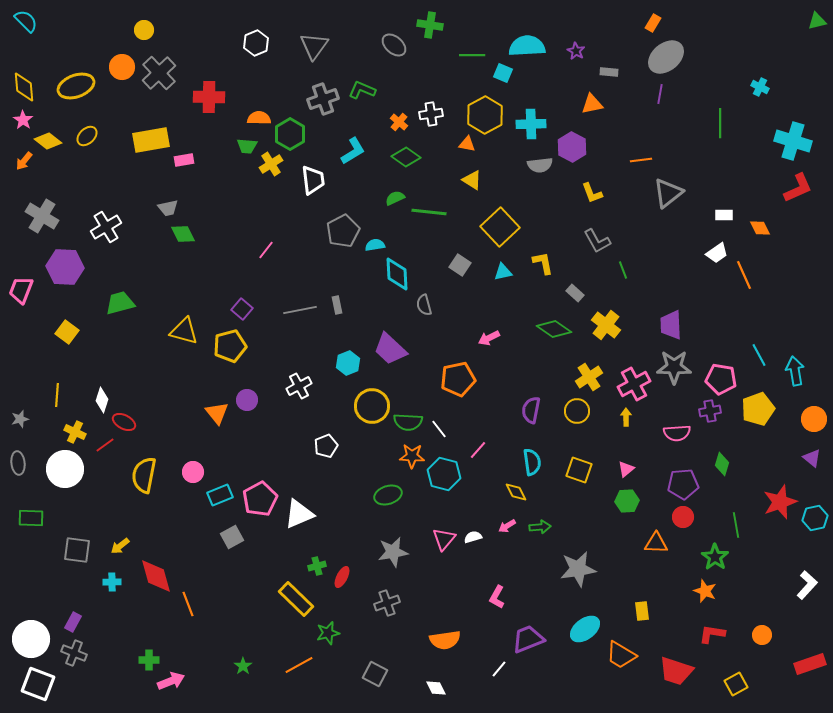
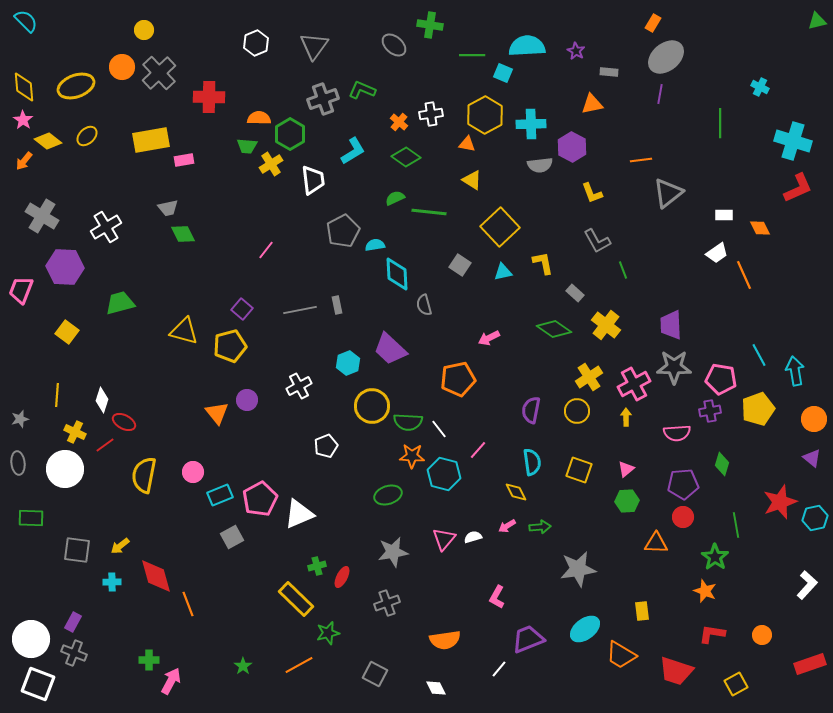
pink arrow at (171, 681): rotated 40 degrees counterclockwise
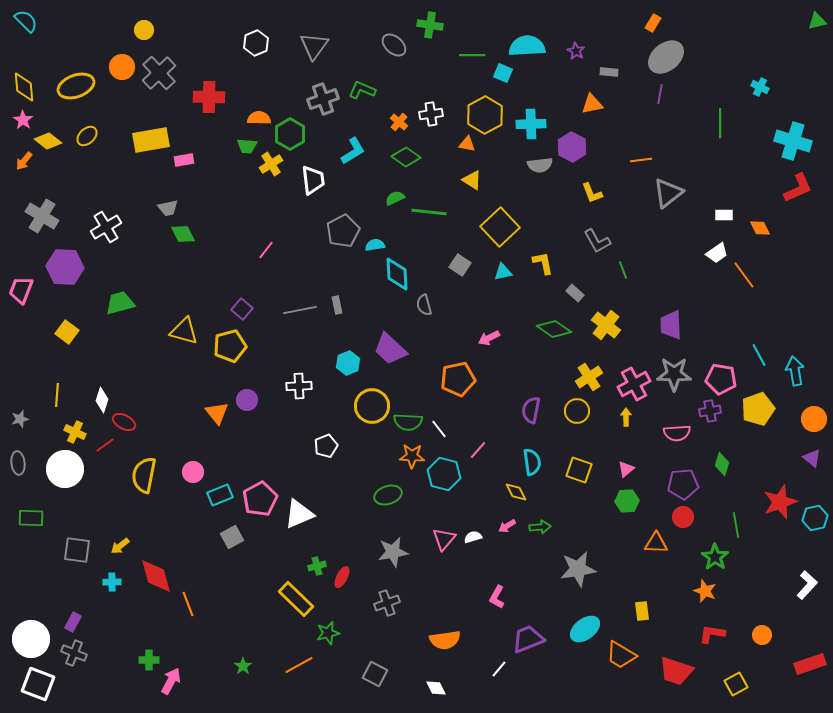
orange line at (744, 275): rotated 12 degrees counterclockwise
gray star at (674, 367): moved 7 px down
white cross at (299, 386): rotated 25 degrees clockwise
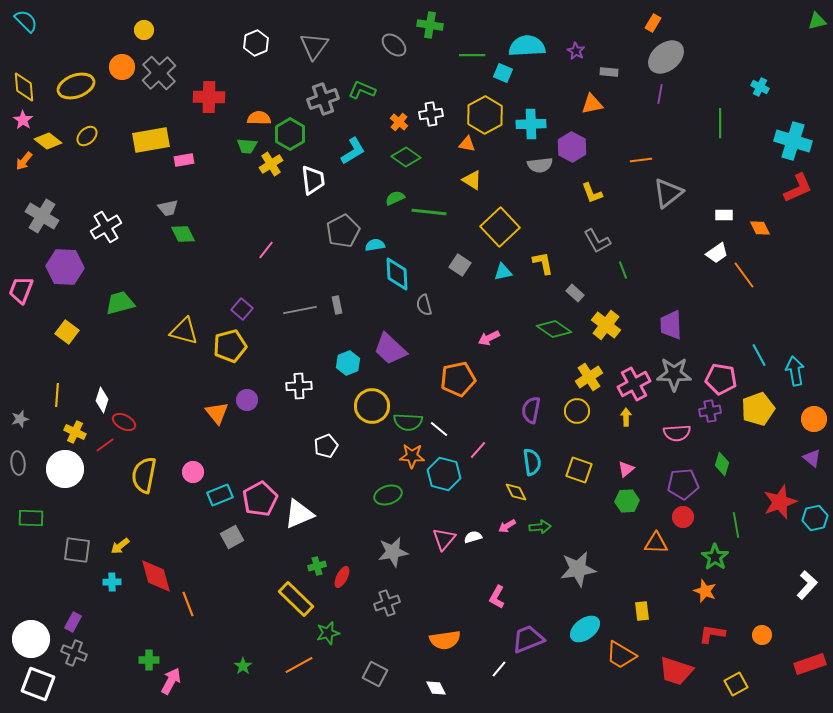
white line at (439, 429): rotated 12 degrees counterclockwise
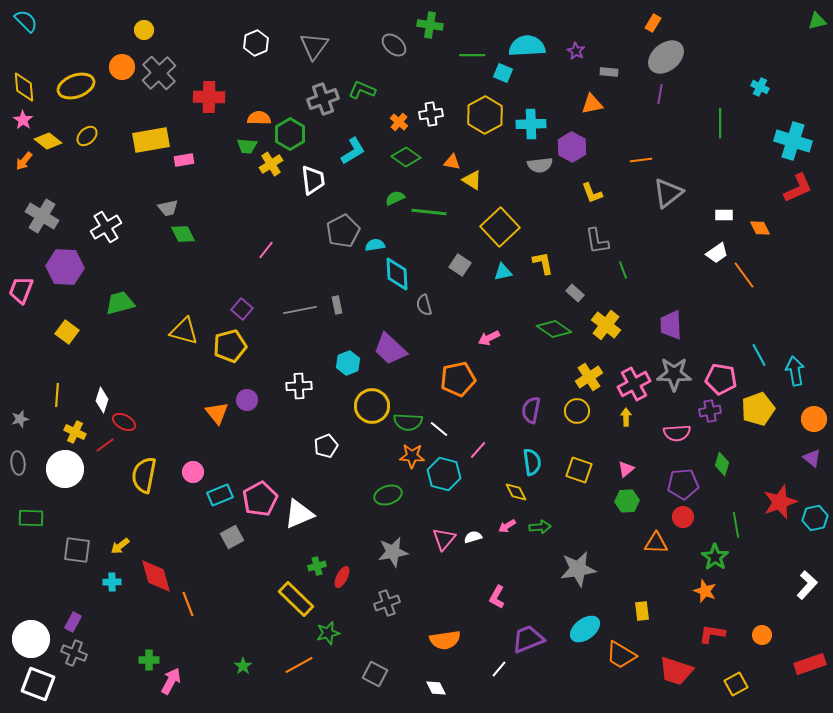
orange triangle at (467, 144): moved 15 px left, 18 px down
gray L-shape at (597, 241): rotated 20 degrees clockwise
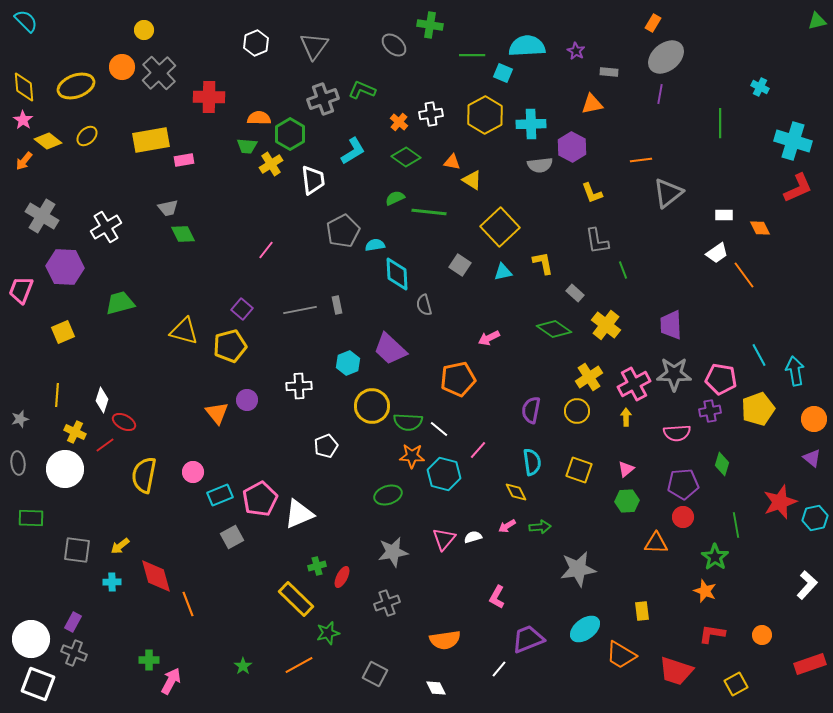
yellow square at (67, 332): moved 4 px left; rotated 30 degrees clockwise
